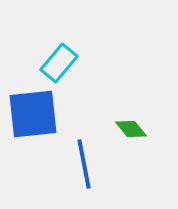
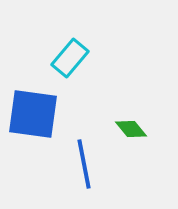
cyan rectangle: moved 11 px right, 5 px up
blue square: rotated 14 degrees clockwise
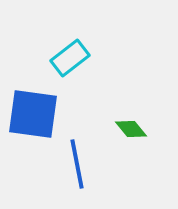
cyan rectangle: rotated 12 degrees clockwise
blue line: moved 7 px left
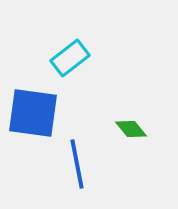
blue square: moved 1 px up
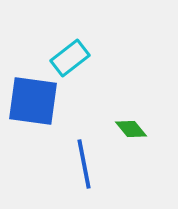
blue square: moved 12 px up
blue line: moved 7 px right
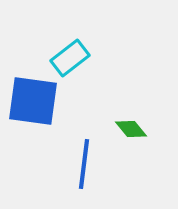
blue line: rotated 18 degrees clockwise
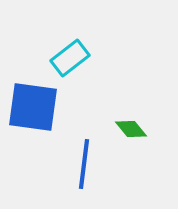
blue square: moved 6 px down
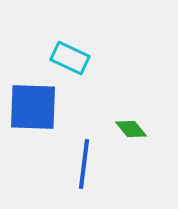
cyan rectangle: rotated 63 degrees clockwise
blue square: rotated 6 degrees counterclockwise
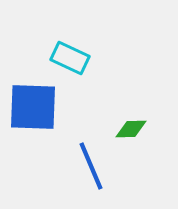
green diamond: rotated 52 degrees counterclockwise
blue line: moved 7 px right, 2 px down; rotated 30 degrees counterclockwise
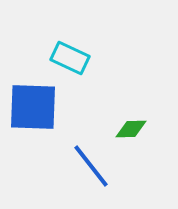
blue line: rotated 15 degrees counterclockwise
